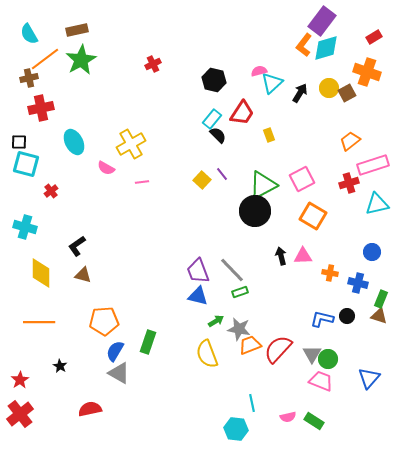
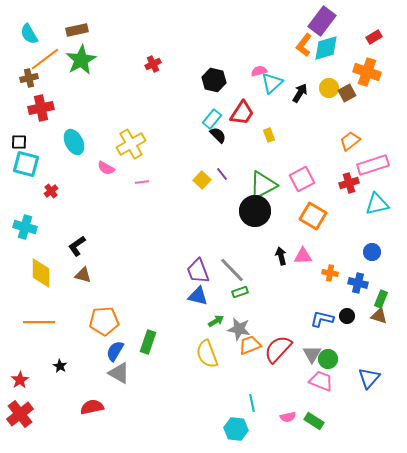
red semicircle at (90, 409): moved 2 px right, 2 px up
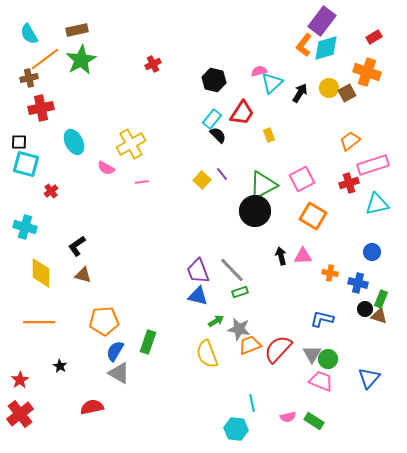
black circle at (347, 316): moved 18 px right, 7 px up
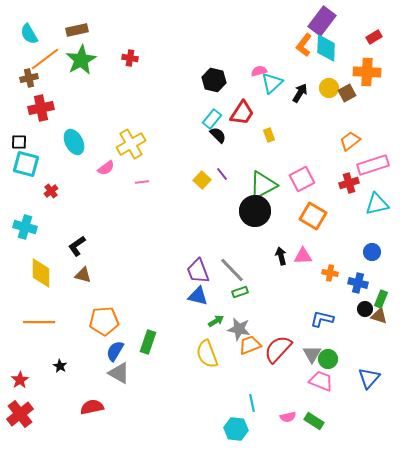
cyan diamond at (326, 48): rotated 72 degrees counterclockwise
red cross at (153, 64): moved 23 px left, 6 px up; rotated 35 degrees clockwise
orange cross at (367, 72): rotated 16 degrees counterclockwise
pink semicircle at (106, 168): rotated 66 degrees counterclockwise
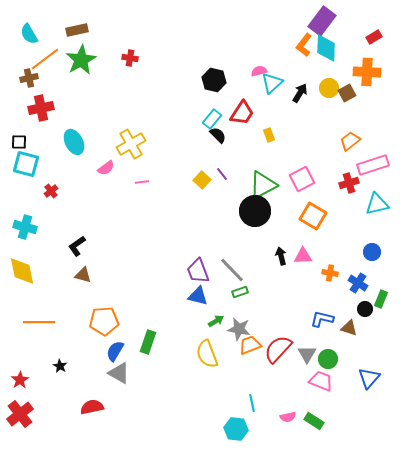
yellow diamond at (41, 273): moved 19 px left, 2 px up; rotated 12 degrees counterclockwise
blue cross at (358, 283): rotated 18 degrees clockwise
brown triangle at (379, 316): moved 30 px left, 12 px down
gray triangle at (312, 354): moved 5 px left
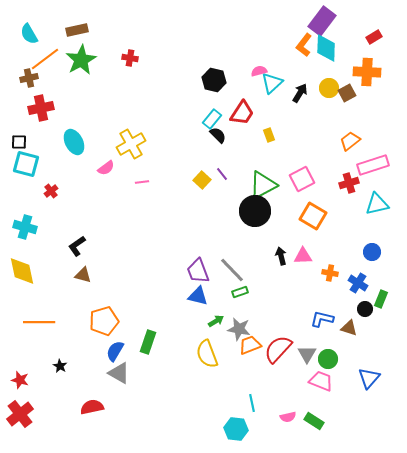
orange pentagon at (104, 321): rotated 12 degrees counterclockwise
red star at (20, 380): rotated 24 degrees counterclockwise
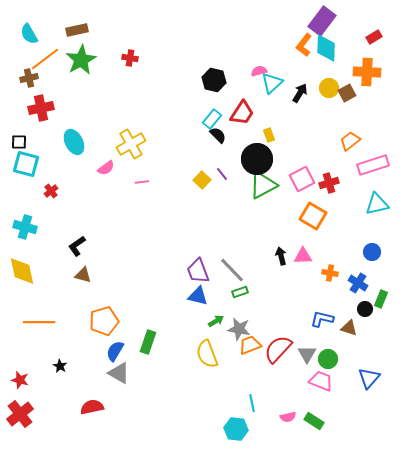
red cross at (349, 183): moved 20 px left
black circle at (255, 211): moved 2 px right, 52 px up
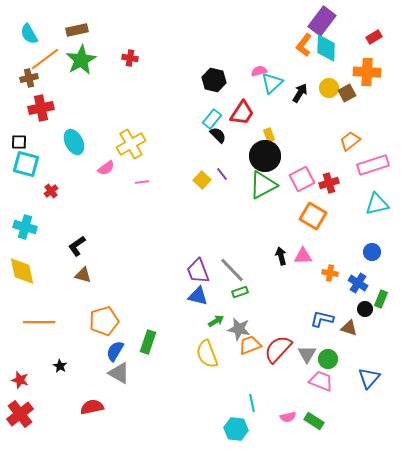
black circle at (257, 159): moved 8 px right, 3 px up
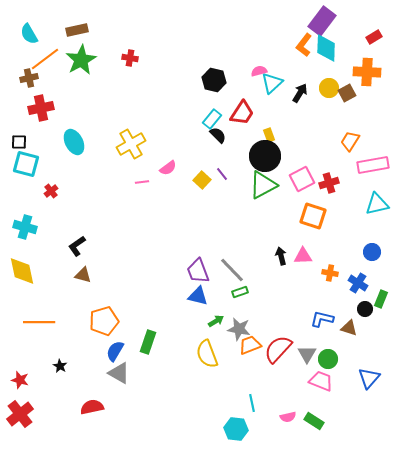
orange trapezoid at (350, 141): rotated 20 degrees counterclockwise
pink rectangle at (373, 165): rotated 8 degrees clockwise
pink semicircle at (106, 168): moved 62 px right
orange square at (313, 216): rotated 12 degrees counterclockwise
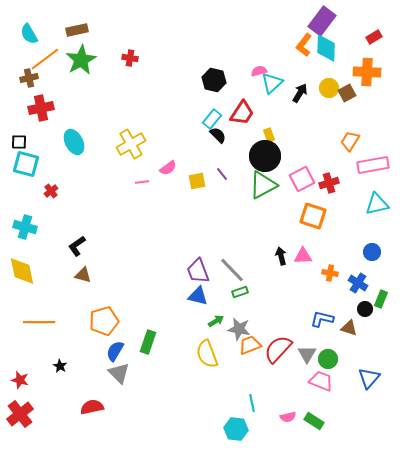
yellow square at (202, 180): moved 5 px left, 1 px down; rotated 36 degrees clockwise
gray triangle at (119, 373): rotated 15 degrees clockwise
